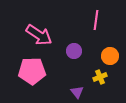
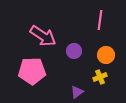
pink line: moved 4 px right
pink arrow: moved 4 px right, 1 px down
orange circle: moved 4 px left, 1 px up
purple triangle: rotated 32 degrees clockwise
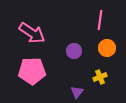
pink arrow: moved 11 px left, 3 px up
orange circle: moved 1 px right, 7 px up
purple triangle: rotated 16 degrees counterclockwise
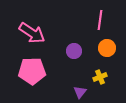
purple triangle: moved 3 px right
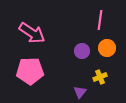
purple circle: moved 8 px right
pink pentagon: moved 2 px left
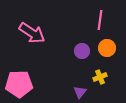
pink pentagon: moved 11 px left, 13 px down
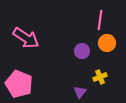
pink arrow: moved 6 px left, 5 px down
orange circle: moved 5 px up
pink pentagon: rotated 24 degrees clockwise
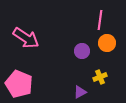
purple triangle: rotated 24 degrees clockwise
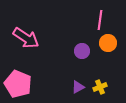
orange circle: moved 1 px right
yellow cross: moved 10 px down
pink pentagon: moved 1 px left
purple triangle: moved 2 px left, 5 px up
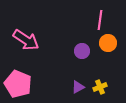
pink arrow: moved 2 px down
